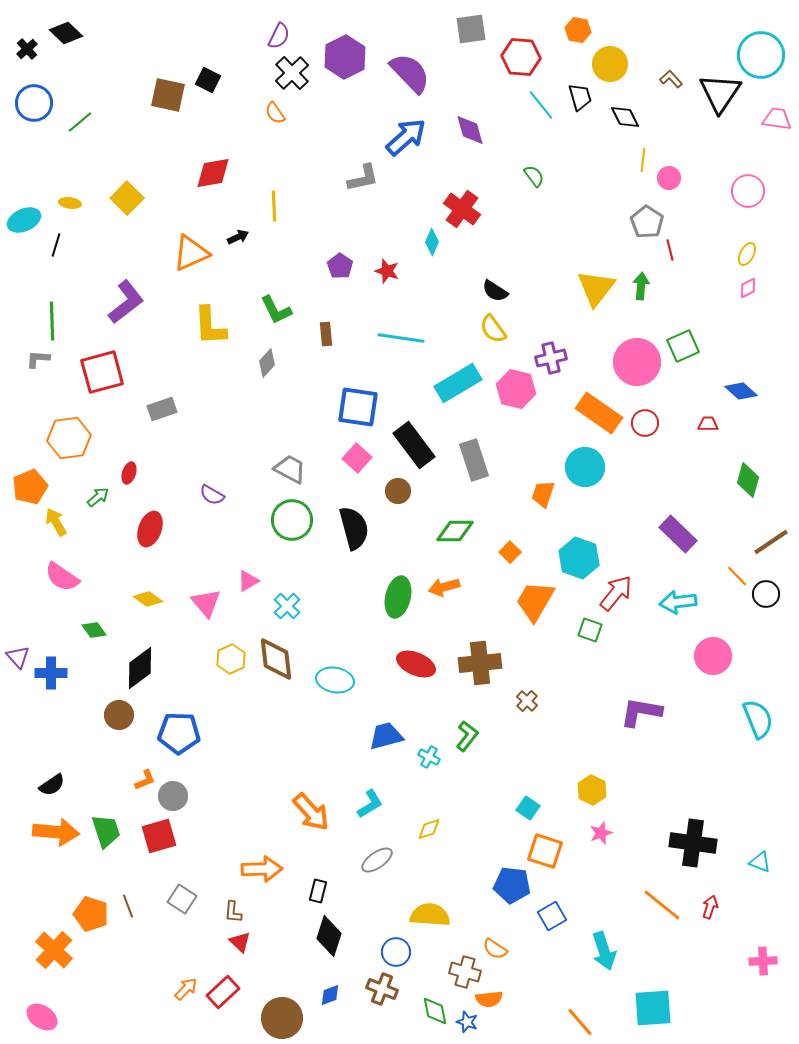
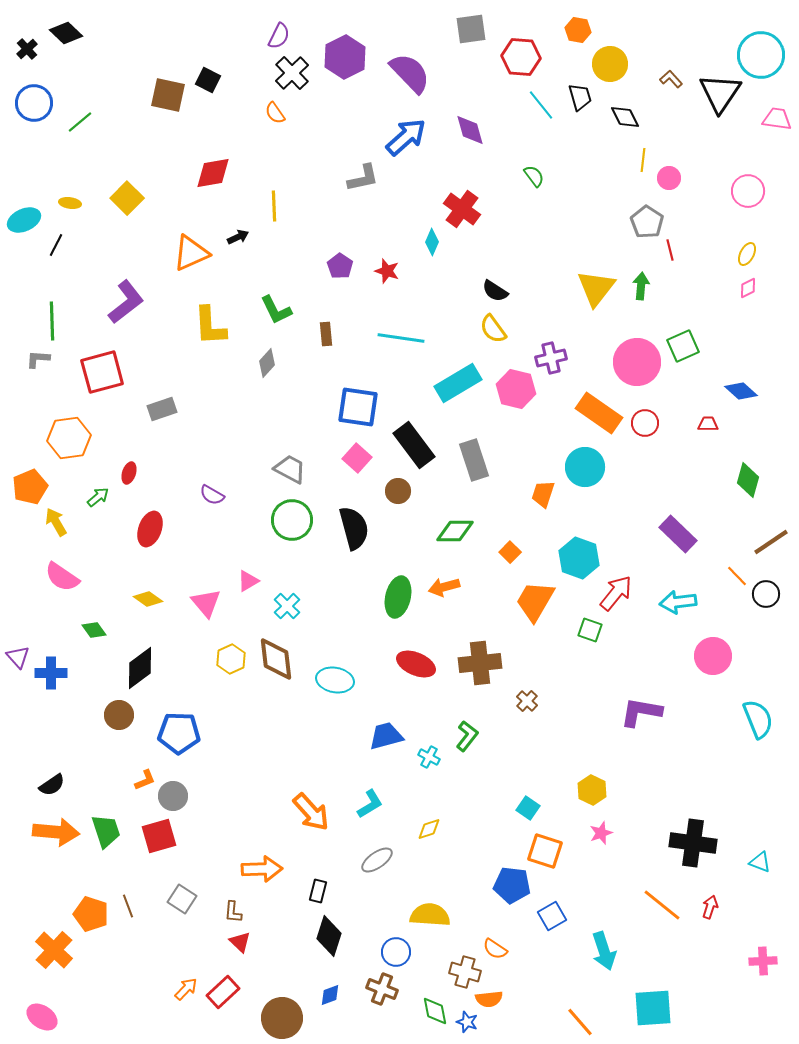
black line at (56, 245): rotated 10 degrees clockwise
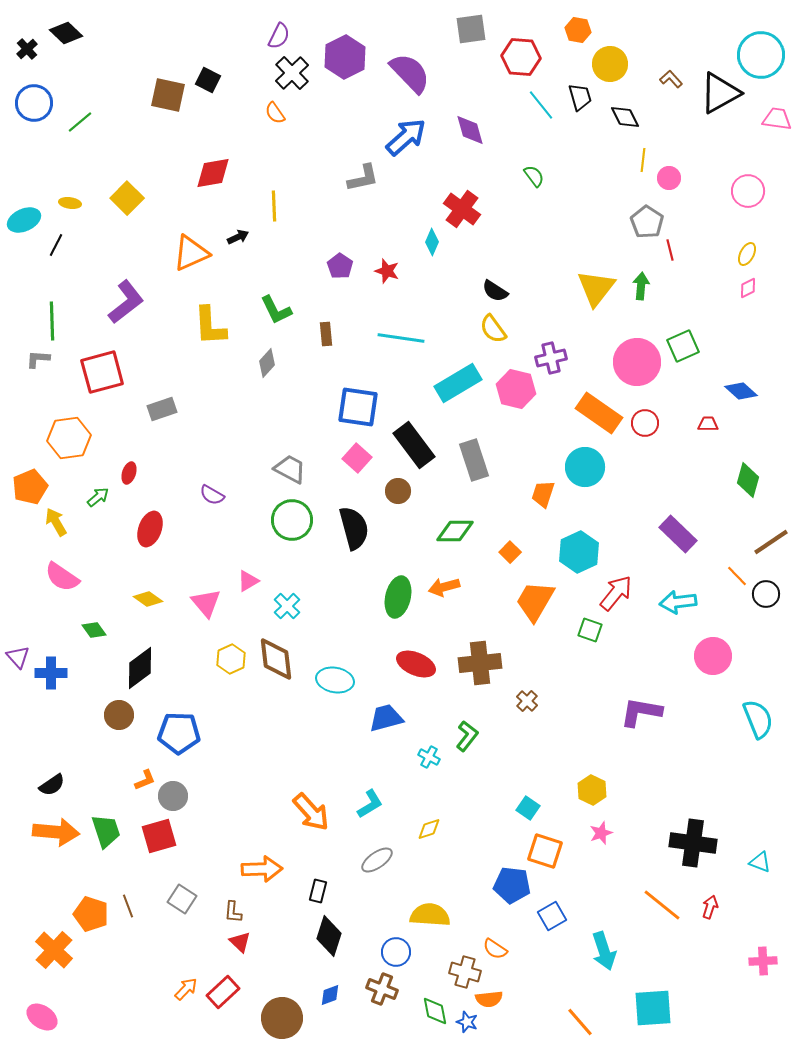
black triangle at (720, 93): rotated 27 degrees clockwise
cyan hexagon at (579, 558): moved 6 px up; rotated 15 degrees clockwise
blue trapezoid at (386, 736): moved 18 px up
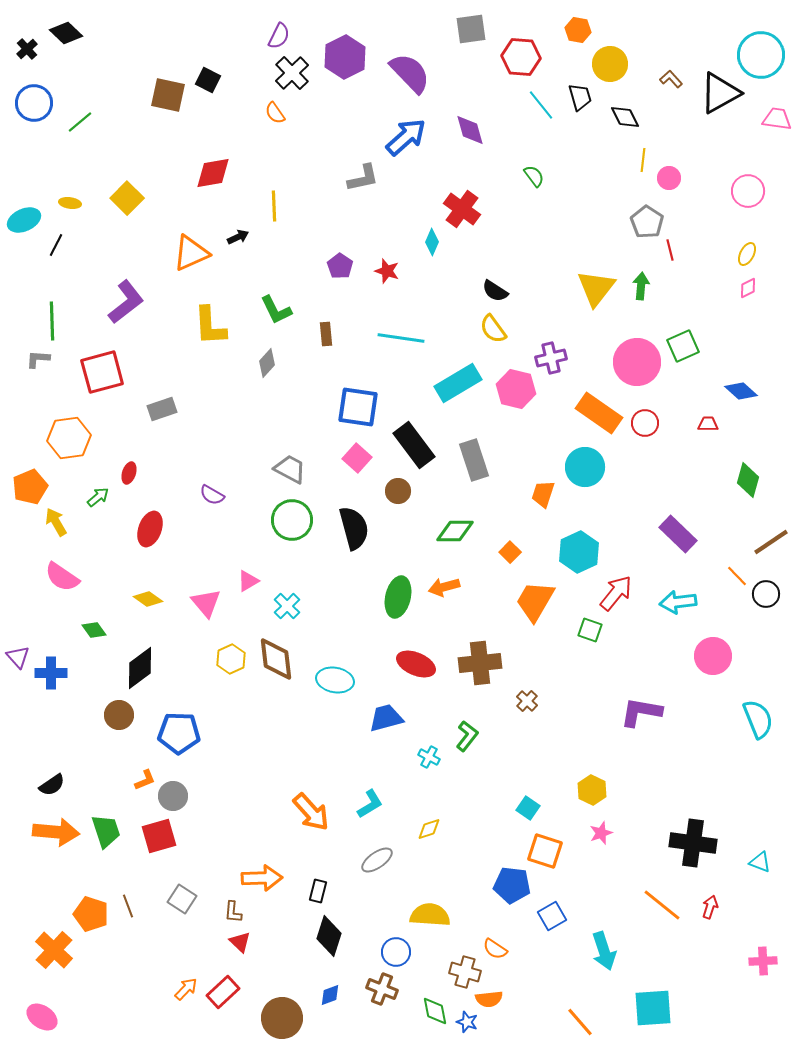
orange arrow at (262, 869): moved 9 px down
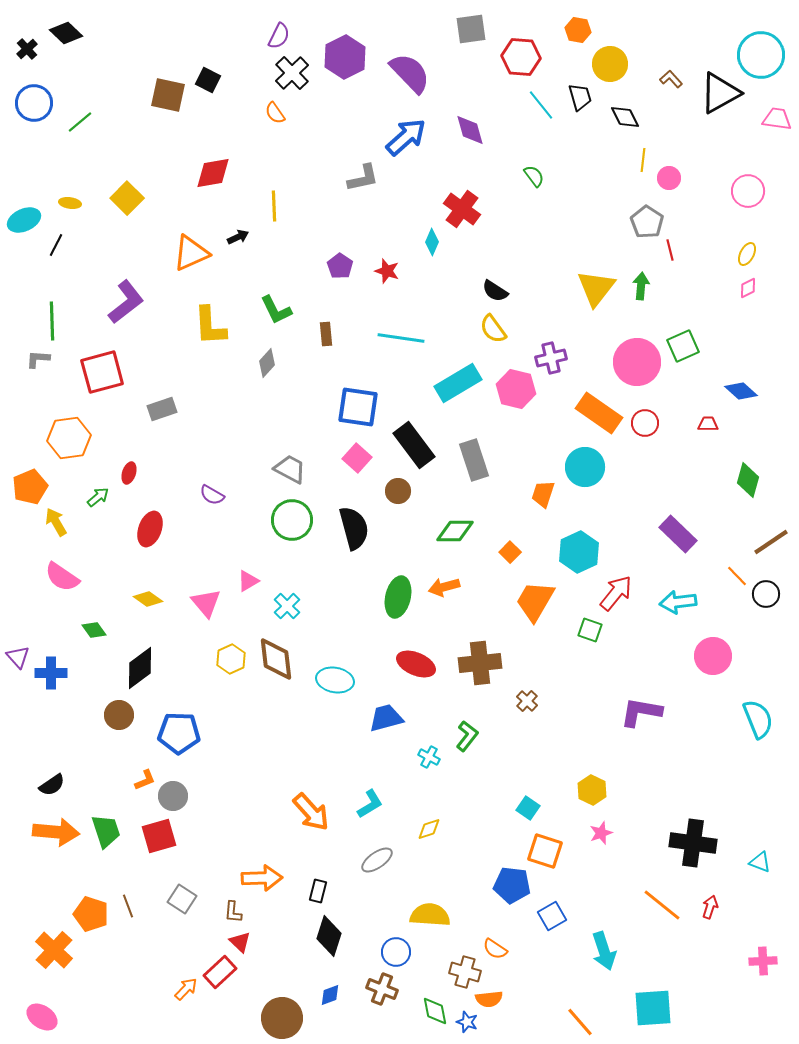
red rectangle at (223, 992): moved 3 px left, 20 px up
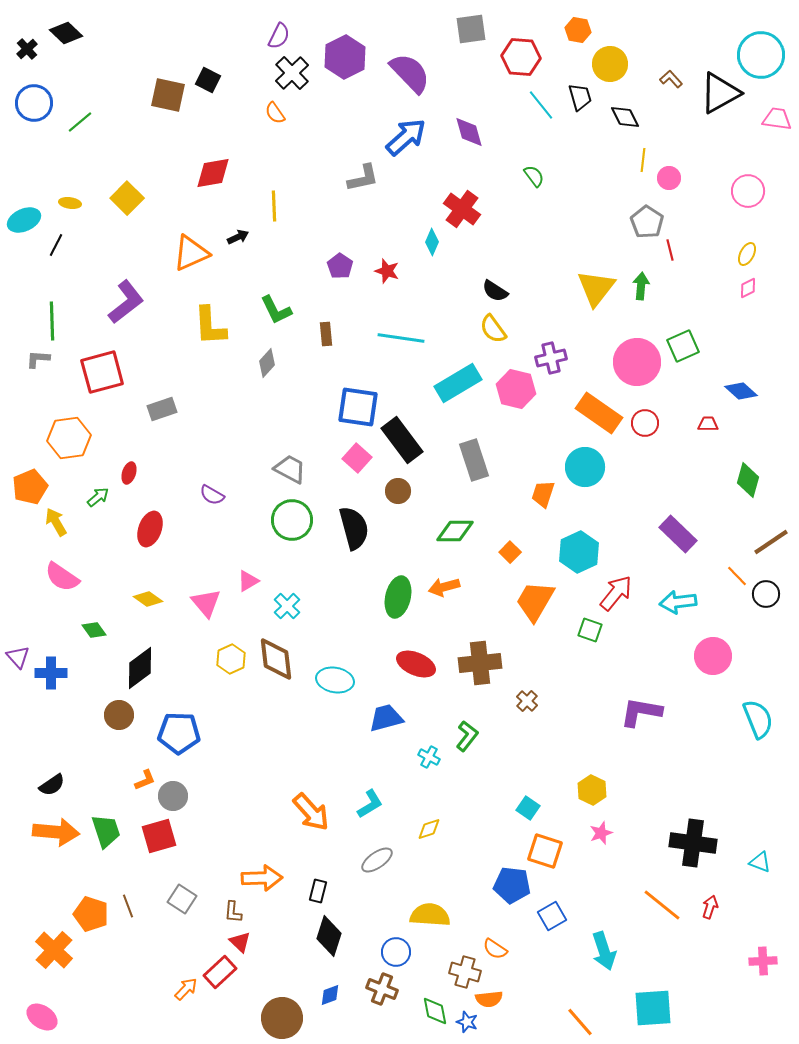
purple diamond at (470, 130): moved 1 px left, 2 px down
black rectangle at (414, 445): moved 12 px left, 5 px up
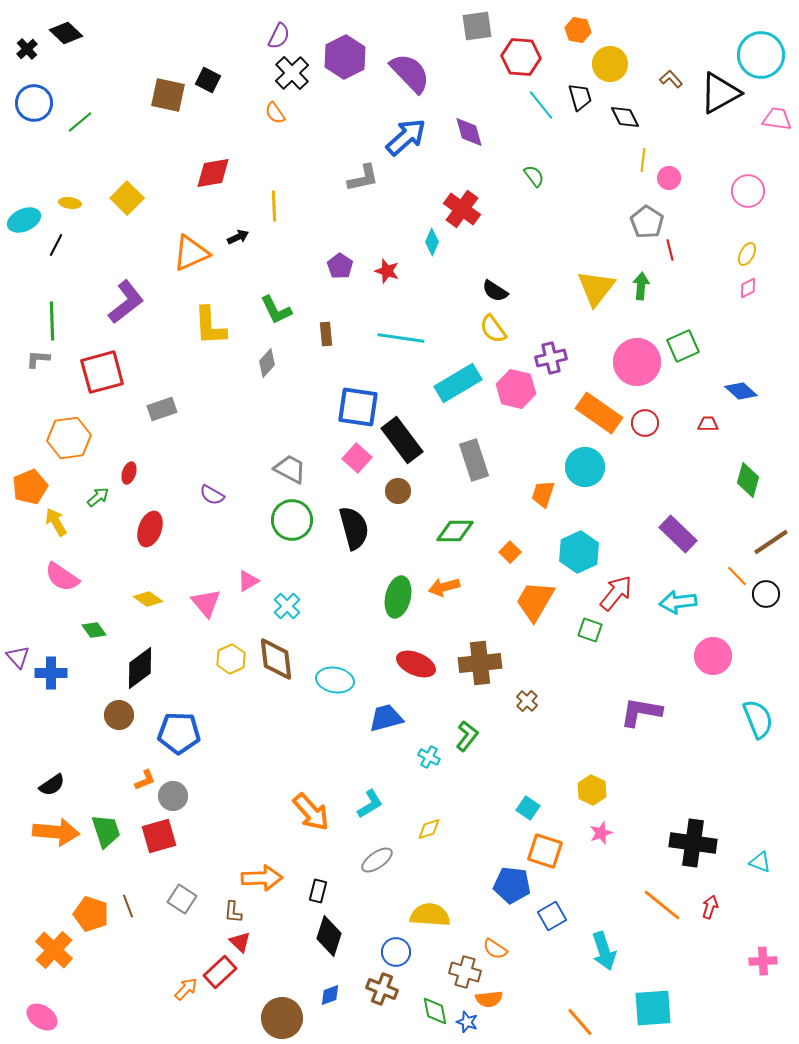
gray square at (471, 29): moved 6 px right, 3 px up
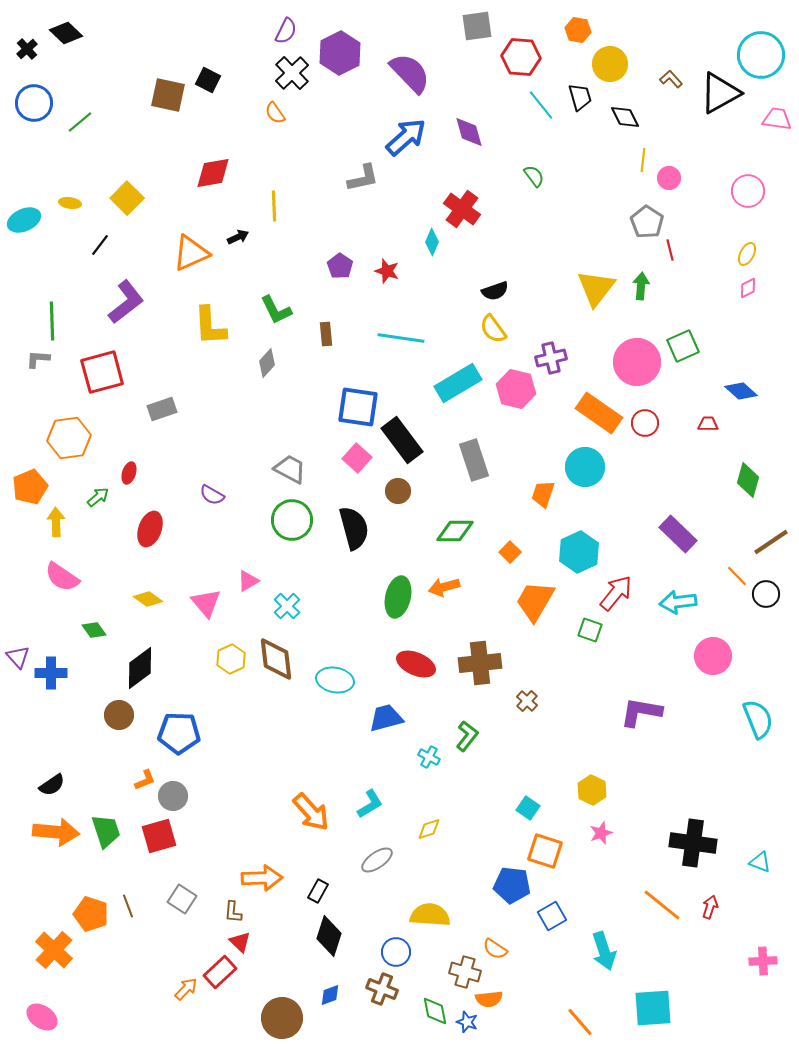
purple semicircle at (279, 36): moved 7 px right, 5 px up
purple hexagon at (345, 57): moved 5 px left, 4 px up
black line at (56, 245): moved 44 px right; rotated 10 degrees clockwise
black semicircle at (495, 291): rotated 52 degrees counterclockwise
yellow arrow at (56, 522): rotated 28 degrees clockwise
black rectangle at (318, 891): rotated 15 degrees clockwise
